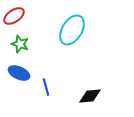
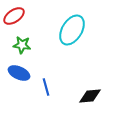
green star: moved 2 px right, 1 px down; rotated 12 degrees counterclockwise
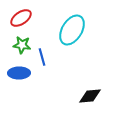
red ellipse: moved 7 px right, 2 px down
blue ellipse: rotated 25 degrees counterclockwise
blue line: moved 4 px left, 30 px up
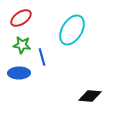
black diamond: rotated 10 degrees clockwise
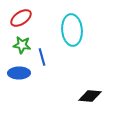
cyan ellipse: rotated 36 degrees counterclockwise
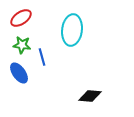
cyan ellipse: rotated 12 degrees clockwise
blue ellipse: rotated 55 degrees clockwise
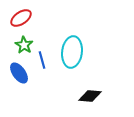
cyan ellipse: moved 22 px down
green star: moved 2 px right; rotated 24 degrees clockwise
blue line: moved 3 px down
